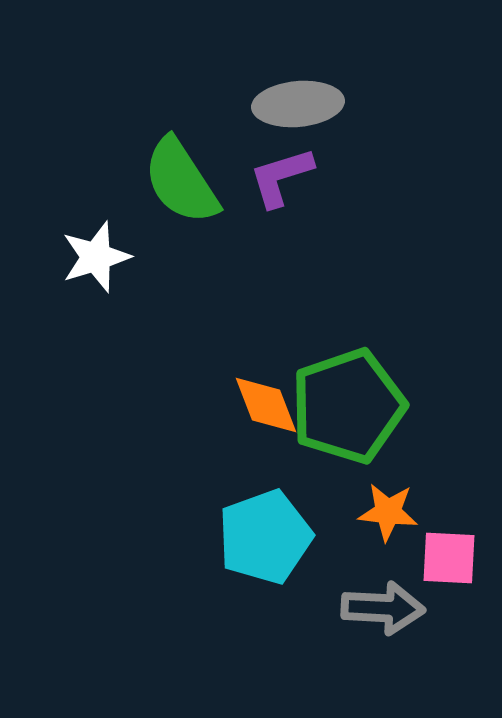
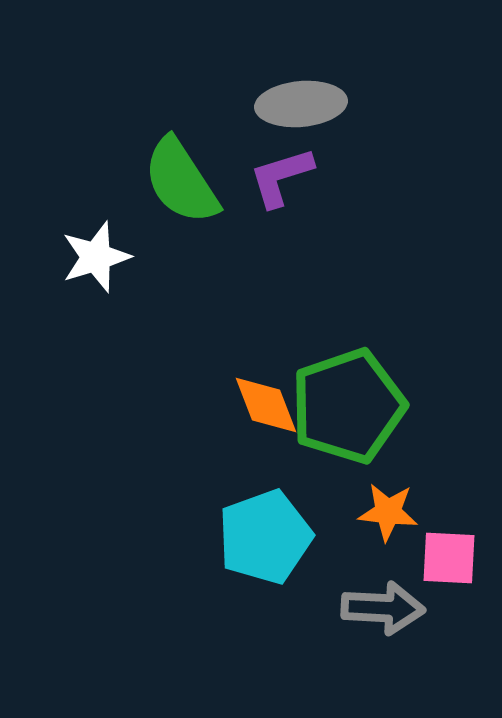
gray ellipse: moved 3 px right
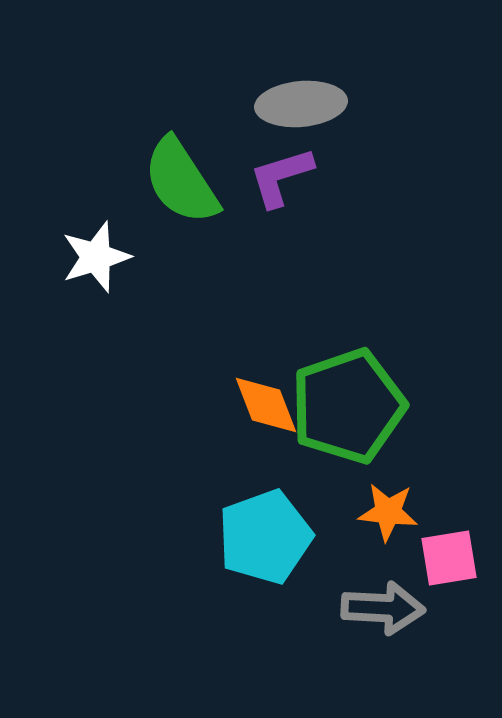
pink square: rotated 12 degrees counterclockwise
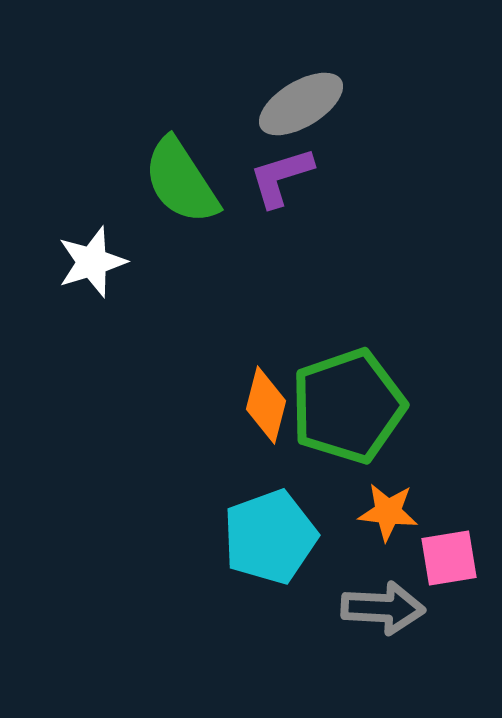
gray ellipse: rotated 26 degrees counterclockwise
white star: moved 4 px left, 5 px down
orange diamond: rotated 36 degrees clockwise
cyan pentagon: moved 5 px right
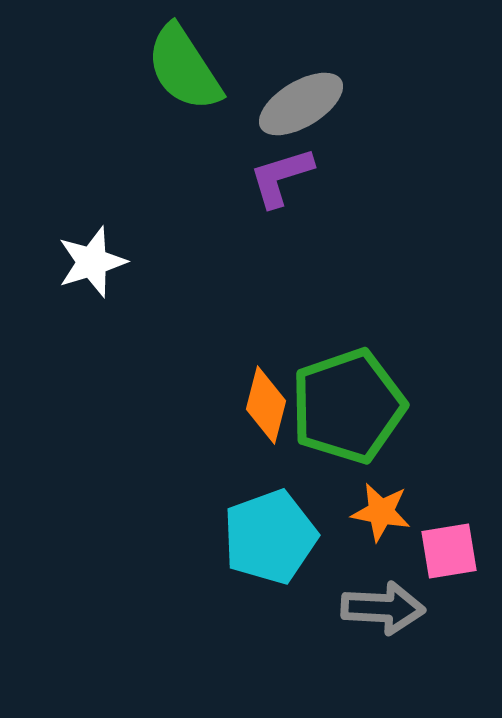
green semicircle: moved 3 px right, 113 px up
orange star: moved 7 px left; rotated 4 degrees clockwise
pink square: moved 7 px up
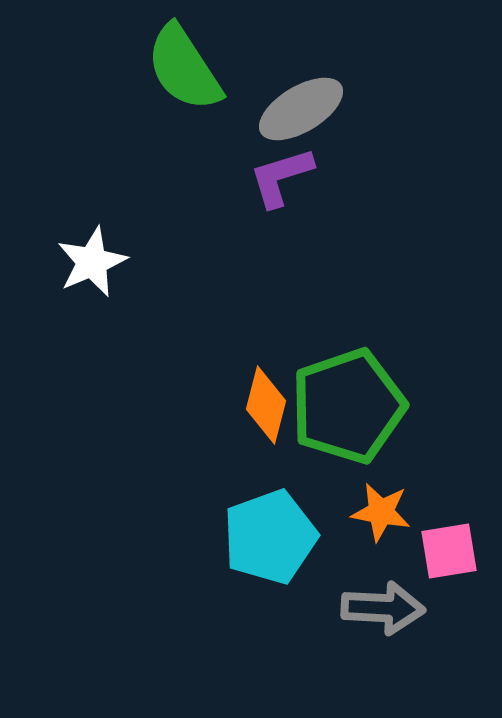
gray ellipse: moved 5 px down
white star: rotated 6 degrees counterclockwise
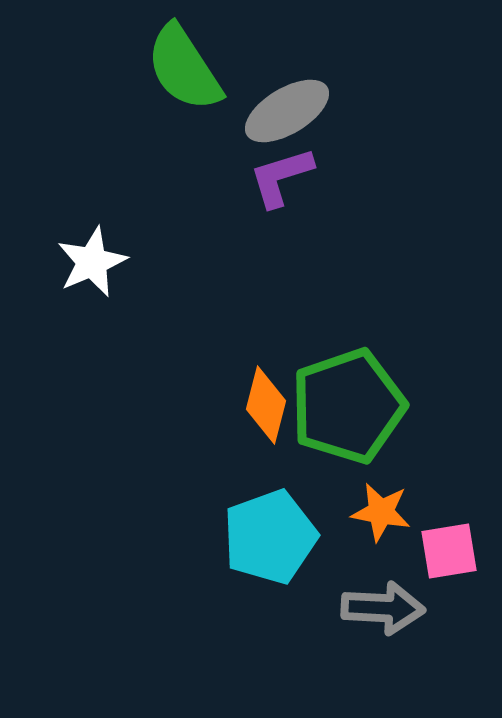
gray ellipse: moved 14 px left, 2 px down
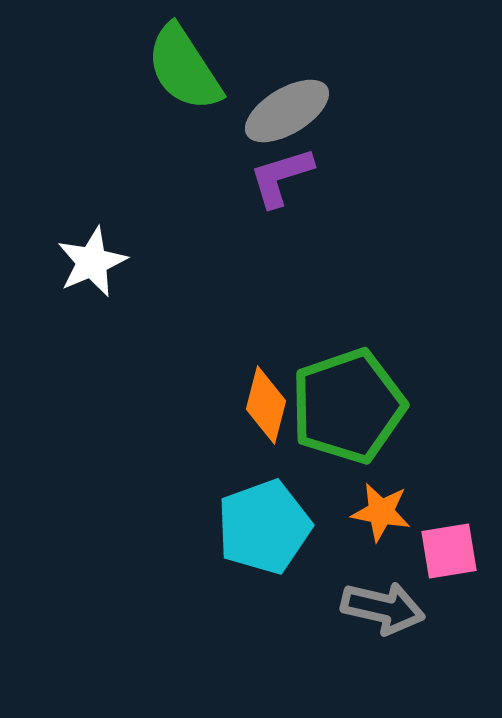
cyan pentagon: moved 6 px left, 10 px up
gray arrow: rotated 10 degrees clockwise
